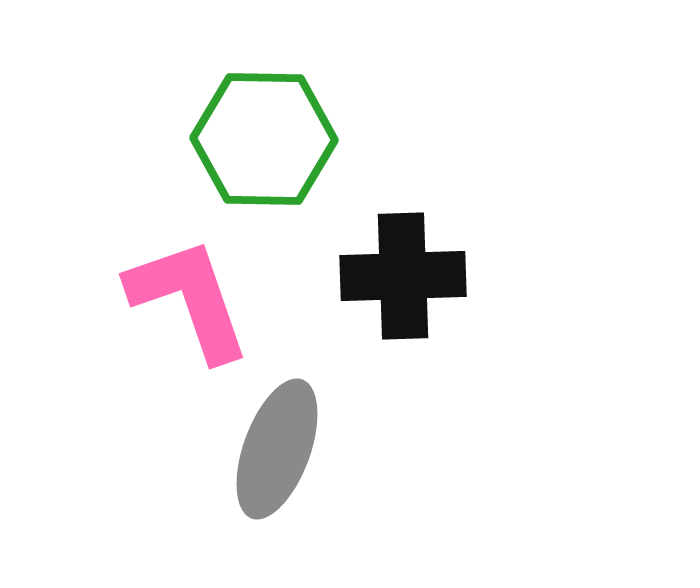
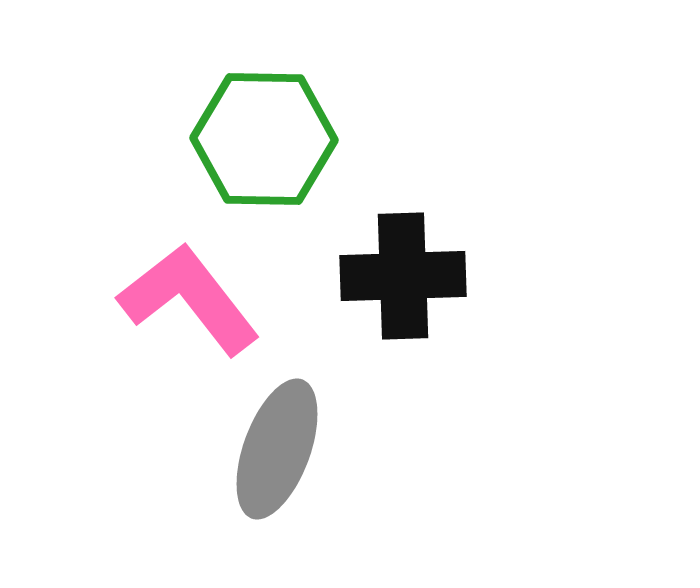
pink L-shape: rotated 19 degrees counterclockwise
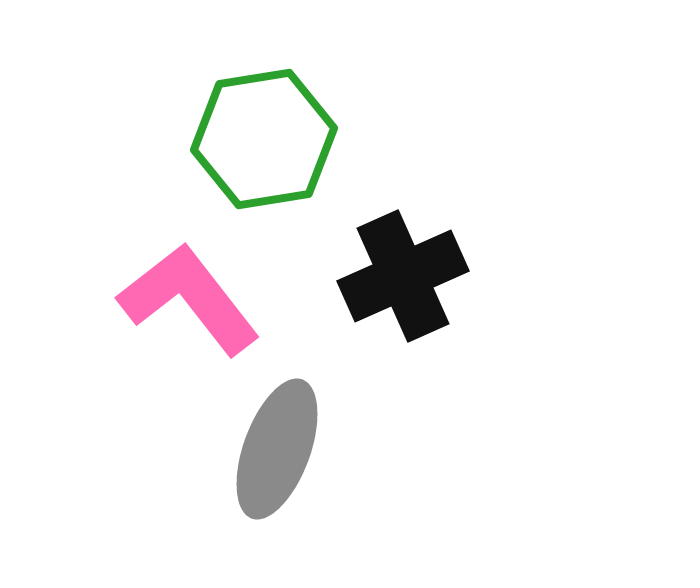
green hexagon: rotated 10 degrees counterclockwise
black cross: rotated 22 degrees counterclockwise
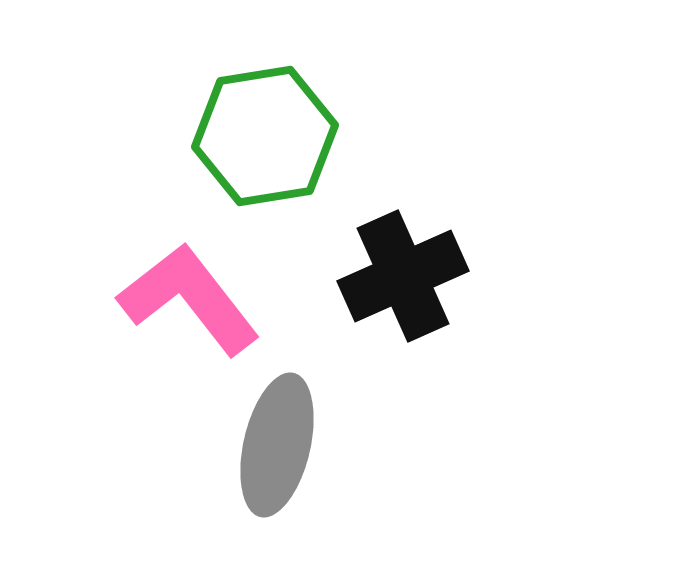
green hexagon: moved 1 px right, 3 px up
gray ellipse: moved 4 px up; rotated 7 degrees counterclockwise
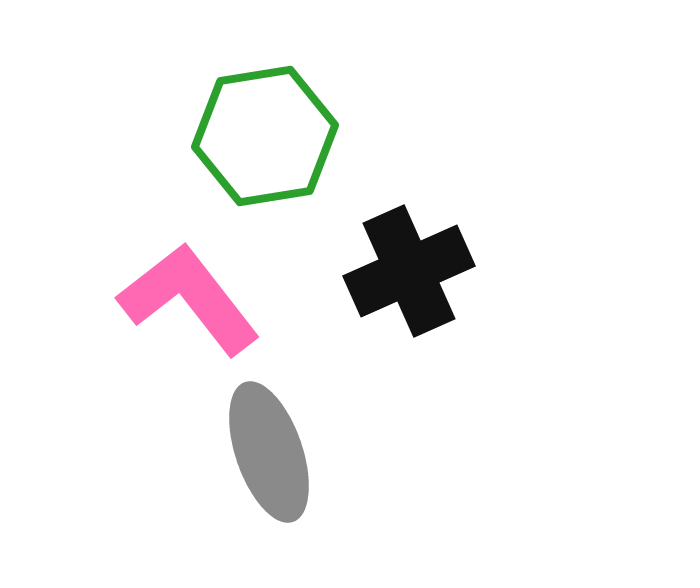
black cross: moved 6 px right, 5 px up
gray ellipse: moved 8 px left, 7 px down; rotated 32 degrees counterclockwise
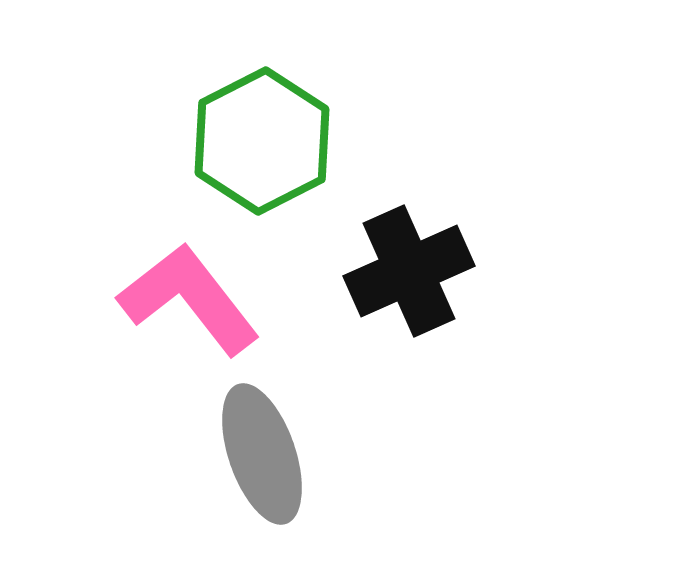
green hexagon: moved 3 px left, 5 px down; rotated 18 degrees counterclockwise
gray ellipse: moved 7 px left, 2 px down
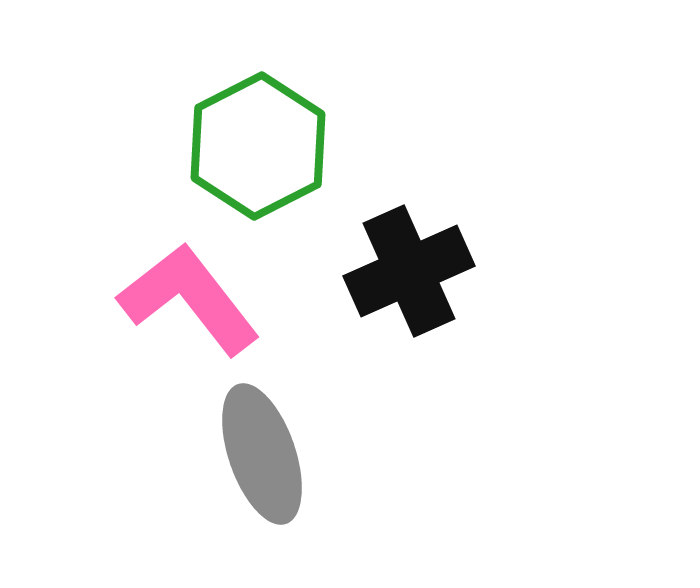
green hexagon: moved 4 px left, 5 px down
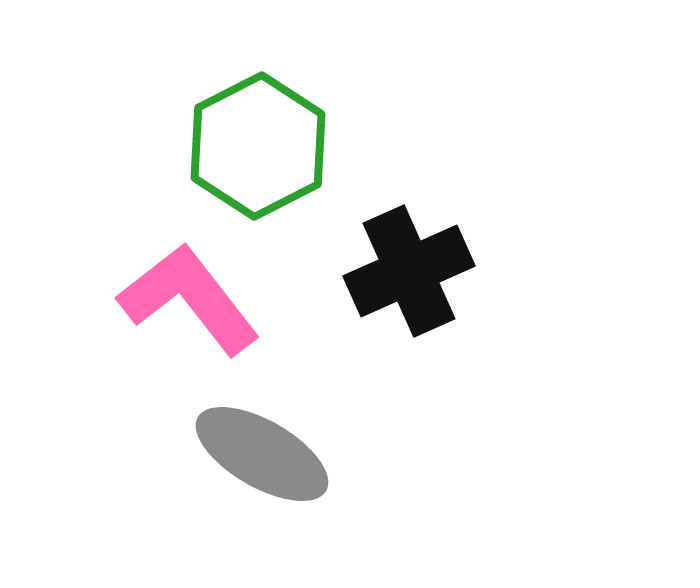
gray ellipse: rotated 41 degrees counterclockwise
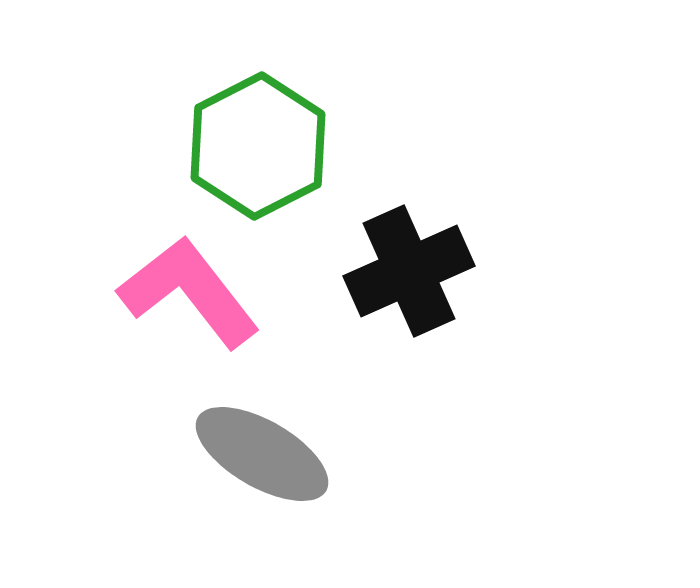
pink L-shape: moved 7 px up
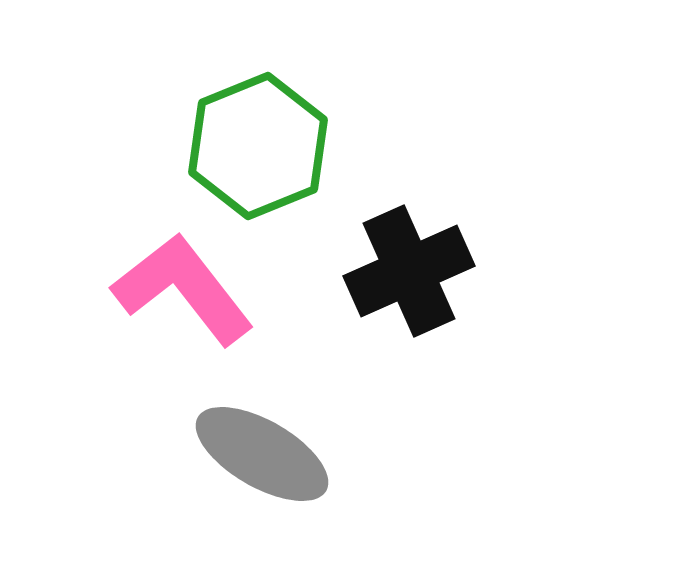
green hexagon: rotated 5 degrees clockwise
pink L-shape: moved 6 px left, 3 px up
